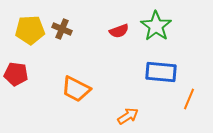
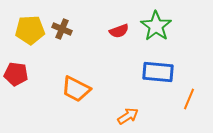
blue rectangle: moved 3 px left
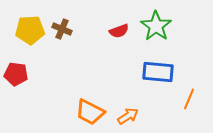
orange trapezoid: moved 14 px right, 23 px down
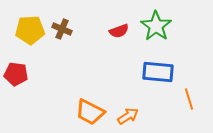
orange line: rotated 40 degrees counterclockwise
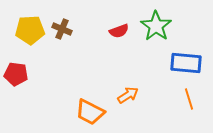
blue rectangle: moved 28 px right, 9 px up
orange arrow: moved 21 px up
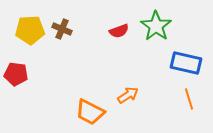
blue rectangle: rotated 8 degrees clockwise
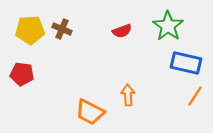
green star: moved 12 px right
red semicircle: moved 3 px right
red pentagon: moved 6 px right
orange arrow: rotated 60 degrees counterclockwise
orange line: moved 6 px right, 3 px up; rotated 50 degrees clockwise
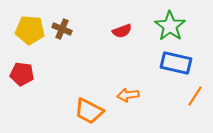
green star: moved 2 px right
yellow pentagon: rotated 8 degrees clockwise
blue rectangle: moved 10 px left
orange arrow: rotated 95 degrees counterclockwise
orange trapezoid: moved 1 px left, 1 px up
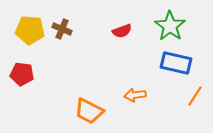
orange arrow: moved 7 px right
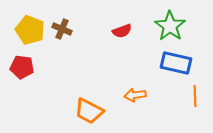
yellow pentagon: rotated 16 degrees clockwise
red pentagon: moved 7 px up
orange line: rotated 35 degrees counterclockwise
